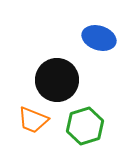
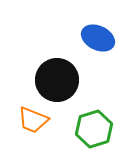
blue ellipse: moved 1 px left; rotated 8 degrees clockwise
green hexagon: moved 9 px right, 3 px down
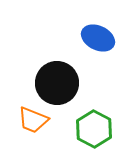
black circle: moved 3 px down
green hexagon: rotated 15 degrees counterclockwise
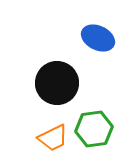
orange trapezoid: moved 20 px right, 18 px down; rotated 48 degrees counterclockwise
green hexagon: rotated 24 degrees clockwise
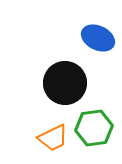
black circle: moved 8 px right
green hexagon: moved 1 px up
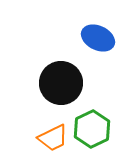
black circle: moved 4 px left
green hexagon: moved 2 px left, 1 px down; rotated 18 degrees counterclockwise
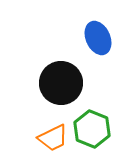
blue ellipse: rotated 40 degrees clockwise
green hexagon: rotated 12 degrees counterclockwise
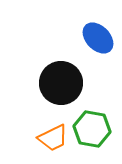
blue ellipse: rotated 20 degrees counterclockwise
green hexagon: rotated 12 degrees counterclockwise
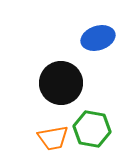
blue ellipse: rotated 64 degrees counterclockwise
orange trapezoid: rotated 16 degrees clockwise
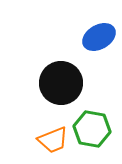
blue ellipse: moved 1 px right, 1 px up; rotated 12 degrees counterclockwise
orange trapezoid: moved 2 px down; rotated 12 degrees counterclockwise
